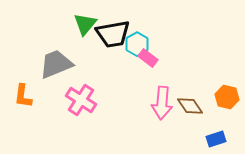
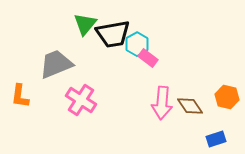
orange L-shape: moved 3 px left
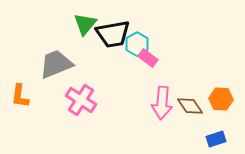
orange hexagon: moved 6 px left, 2 px down; rotated 10 degrees counterclockwise
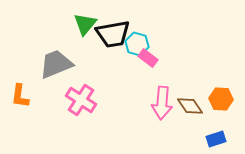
cyan hexagon: rotated 15 degrees counterclockwise
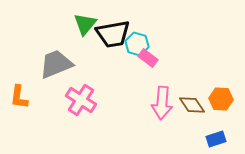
orange L-shape: moved 1 px left, 1 px down
brown diamond: moved 2 px right, 1 px up
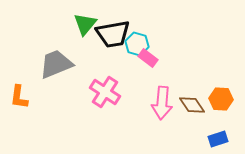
pink cross: moved 24 px right, 8 px up
blue rectangle: moved 2 px right
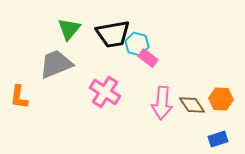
green triangle: moved 16 px left, 5 px down
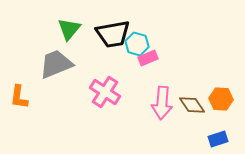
pink rectangle: rotated 60 degrees counterclockwise
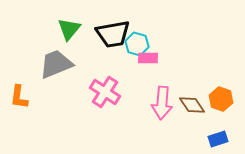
pink rectangle: rotated 24 degrees clockwise
orange hexagon: rotated 15 degrees clockwise
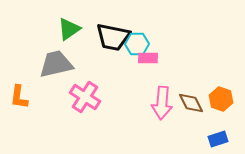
green triangle: rotated 15 degrees clockwise
black trapezoid: moved 3 px down; rotated 21 degrees clockwise
cyan hexagon: rotated 15 degrees counterclockwise
gray trapezoid: rotated 9 degrees clockwise
pink cross: moved 20 px left, 5 px down
brown diamond: moved 1 px left, 2 px up; rotated 8 degrees clockwise
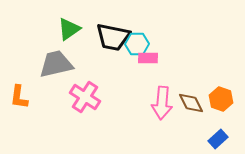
blue rectangle: rotated 24 degrees counterclockwise
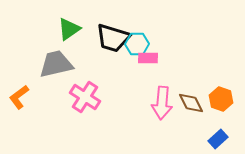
black trapezoid: moved 1 px down; rotated 6 degrees clockwise
orange L-shape: rotated 45 degrees clockwise
